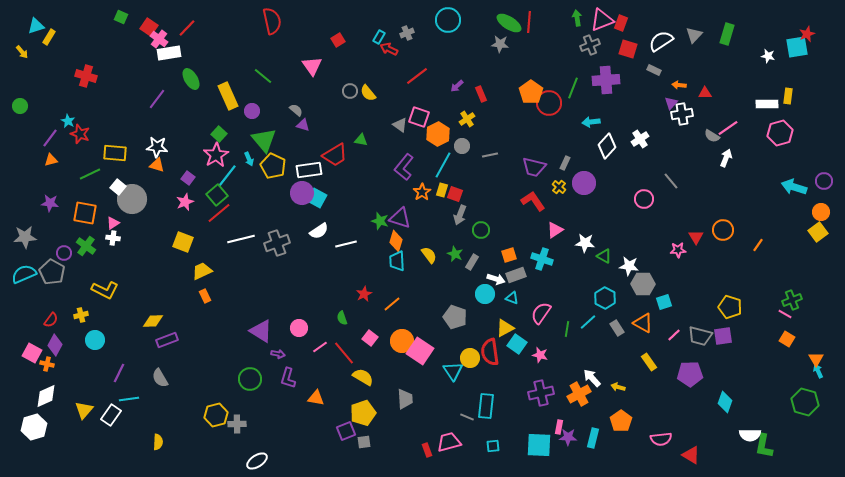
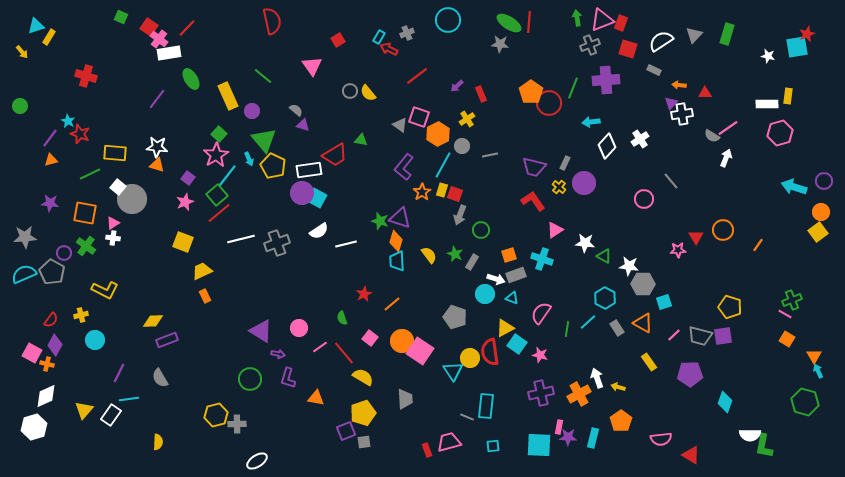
orange triangle at (816, 359): moved 2 px left, 3 px up
white arrow at (592, 378): moved 5 px right; rotated 24 degrees clockwise
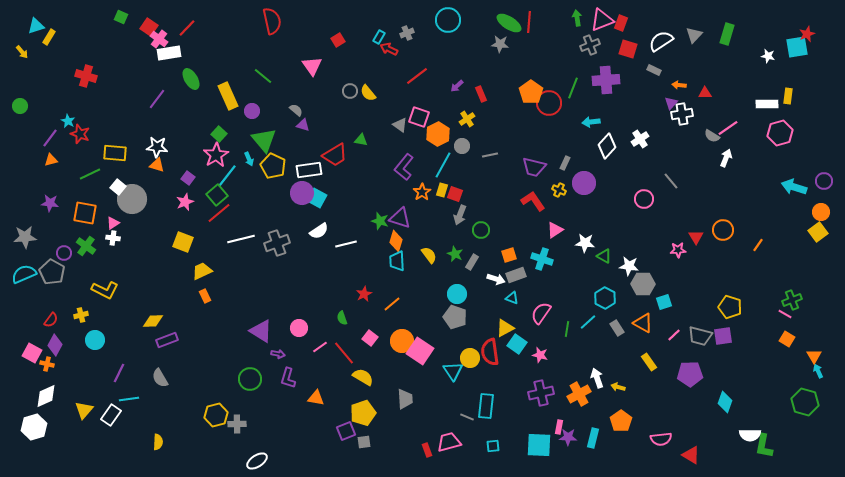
yellow cross at (559, 187): moved 3 px down; rotated 16 degrees counterclockwise
cyan circle at (485, 294): moved 28 px left
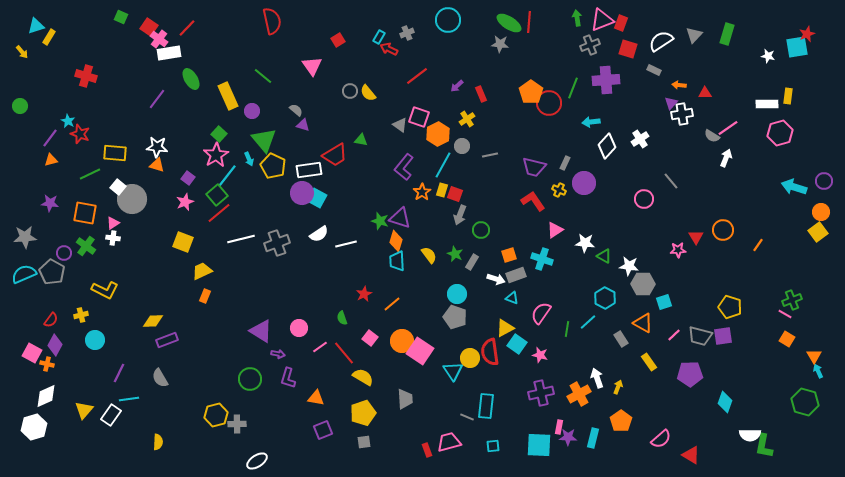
white semicircle at (319, 231): moved 3 px down
orange rectangle at (205, 296): rotated 48 degrees clockwise
gray rectangle at (617, 328): moved 4 px right, 11 px down
yellow arrow at (618, 387): rotated 96 degrees clockwise
purple square at (346, 431): moved 23 px left, 1 px up
pink semicircle at (661, 439): rotated 35 degrees counterclockwise
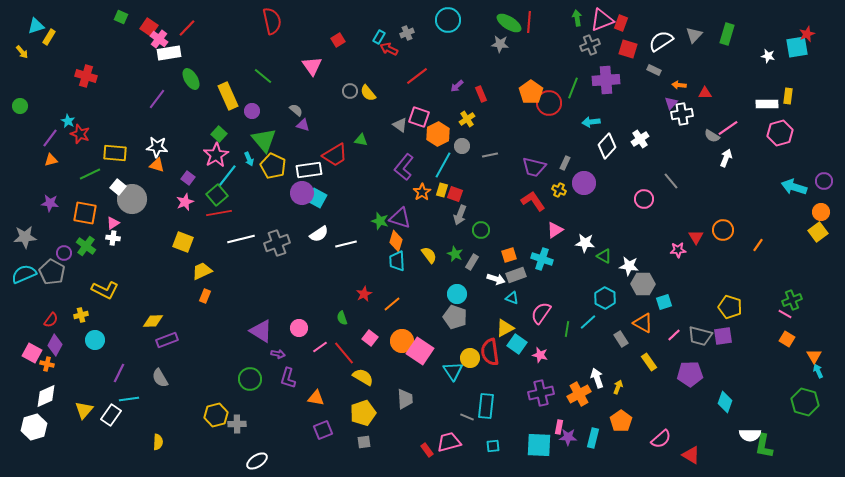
red line at (219, 213): rotated 30 degrees clockwise
red rectangle at (427, 450): rotated 16 degrees counterclockwise
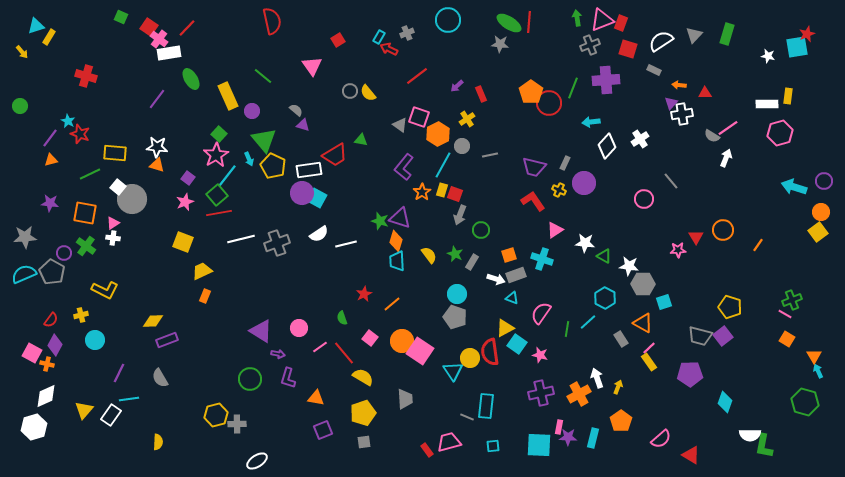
pink line at (674, 335): moved 25 px left, 13 px down
purple square at (723, 336): rotated 30 degrees counterclockwise
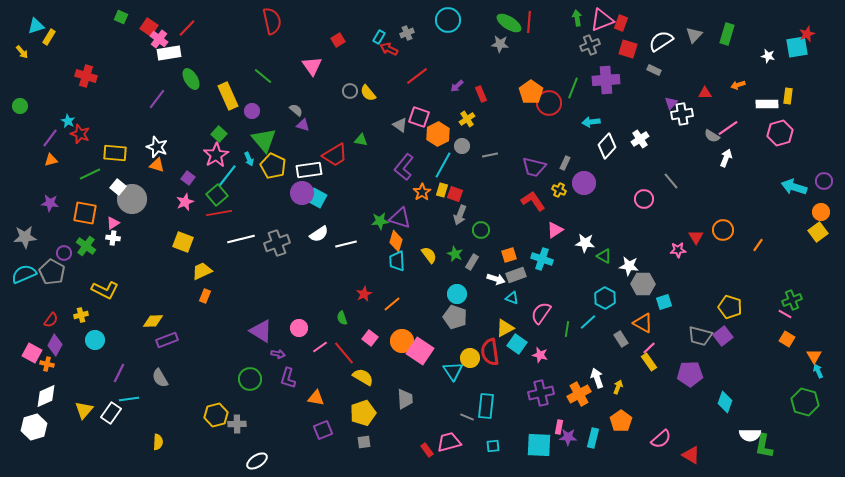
orange arrow at (679, 85): moved 59 px right; rotated 24 degrees counterclockwise
white star at (157, 147): rotated 15 degrees clockwise
green star at (380, 221): rotated 24 degrees counterclockwise
white rectangle at (111, 415): moved 2 px up
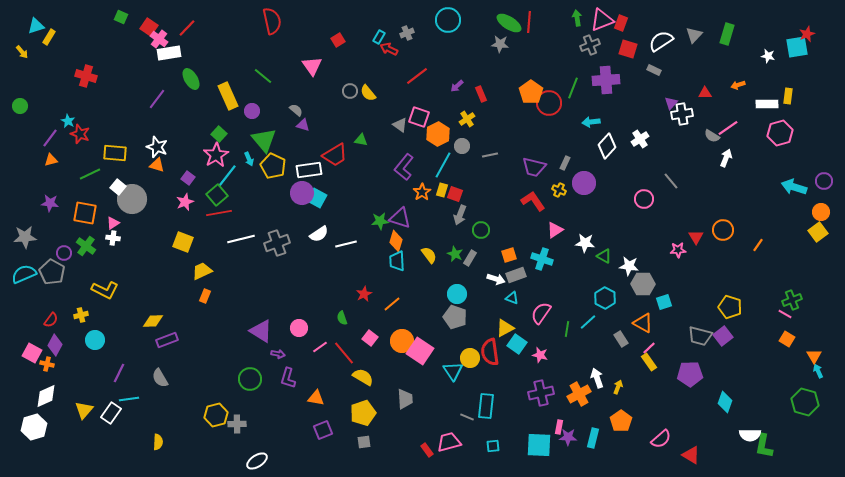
gray rectangle at (472, 262): moved 2 px left, 4 px up
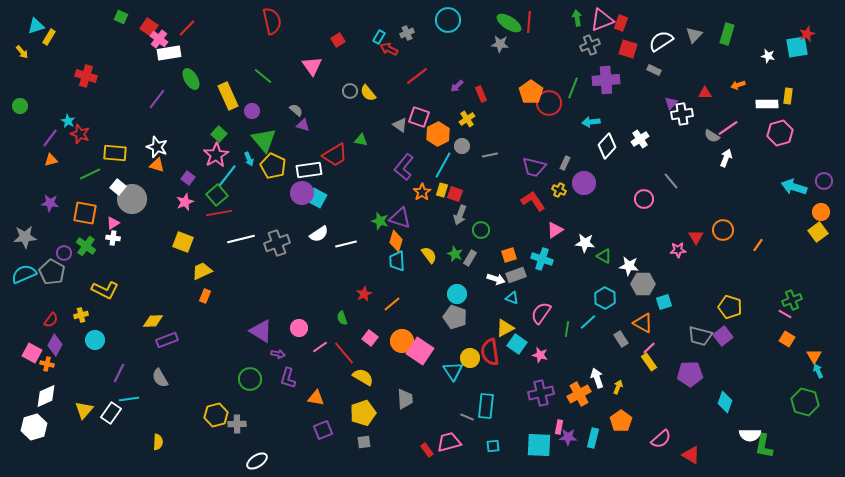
green star at (380, 221): rotated 24 degrees clockwise
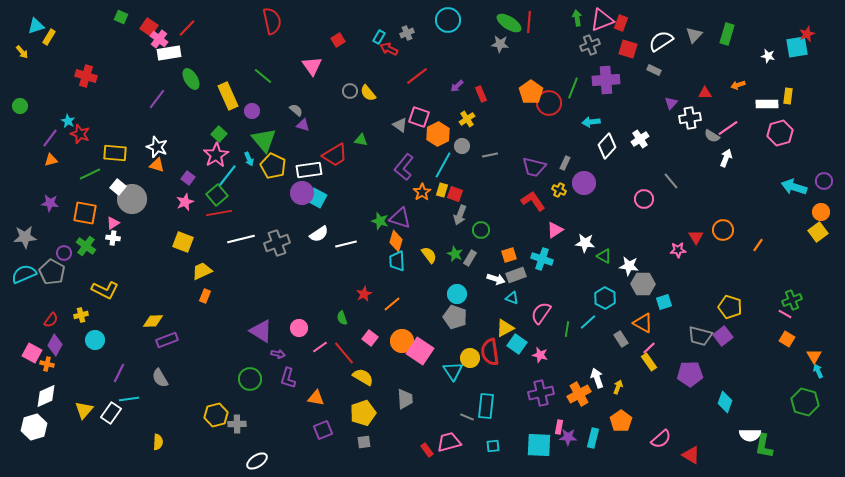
white cross at (682, 114): moved 8 px right, 4 px down
